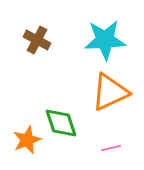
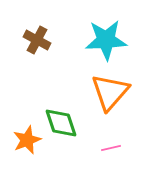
cyan star: moved 1 px right
orange triangle: rotated 24 degrees counterclockwise
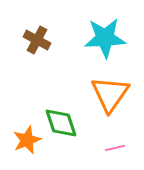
cyan star: moved 1 px left, 2 px up
orange triangle: moved 2 px down; rotated 6 degrees counterclockwise
pink line: moved 4 px right
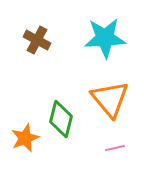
orange triangle: moved 5 px down; rotated 15 degrees counterclockwise
green diamond: moved 4 px up; rotated 33 degrees clockwise
orange star: moved 2 px left, 2 px up
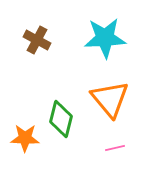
orange star: rotated 24 degrees clockwise
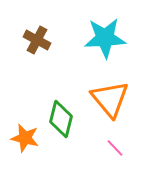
orange star: rotated 12 degrees clockwise
pink line: rotated 60 degrees clockwise
